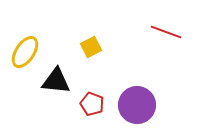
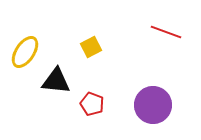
purple circle: moved 16 px right
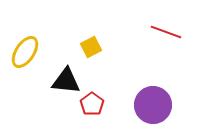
black triangle: moved 10 px right
red pentagon: rotated 15 degrees clockwise
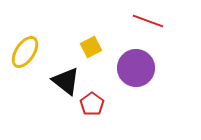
red line: moved 18 px left, 11 px up
black triangle: rotated 32 degrees clockwise
purple circle: moved 17 px left, 37 px up
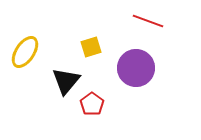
yellow square: rotated 10 degrees clockwise
black triangle: rotated 32 degrees clockwise
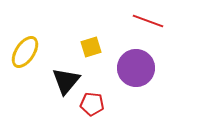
red pentagon: rotated 30 degrees counterclockwise
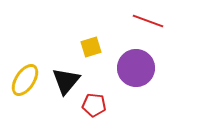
yellow ellipse: moved 28 px down
red pentagon: moved 2 px right, 1 px down
